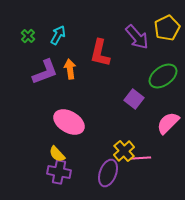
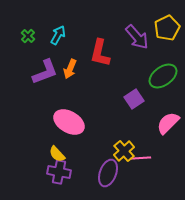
orange arrow: rotated 150 degrees counterclockwise
purple square: rotated 18 degrees clockwise
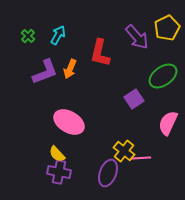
pink semicircle: rotated 20 degrees counterclockwise
yellow cross: rotated 10 degrees counterclockwise
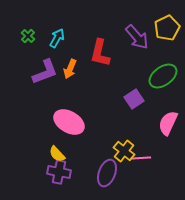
cyan arrow: moved 1 px left, 3 px down
purple ellipse: moved 1 px left
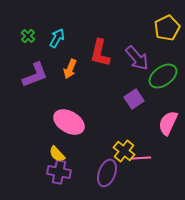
purple arrow: moved 21 px down
purple L-shape: moved 10 px left, 3 px down
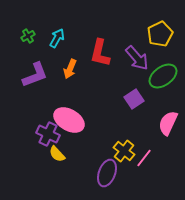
yellow pentagon: moved 7 px left, 6 px down
green cross: rotated 16 degrees clockwise
pink ellipse: moved 2 px up
pink line: moved 3 px right; rotated 48 degrees counterclockwise
purple cross: moved 11 px left, 38 px up; rotated 15 degrees clockwise
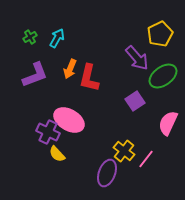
green cross: moved 2 px right, 1 px down
red L-shape: moved 11 px left, 25 px down
purple square: moved 1 px right, 2 px down
purple cross: moved 2 px up
pink line: moved 2 px right, 1 px down
